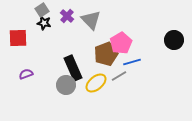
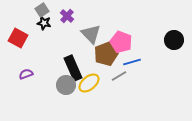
gray triangle: moved 14 px down
red square: rotated 30 degrees clockwise
pink pentagon: moved 1 px up; rotated 20 degrees counterclockwise
yellow ellipse: moved 7 px left
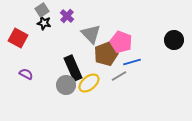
purple semicircle: rotated 48 degrees clockwise
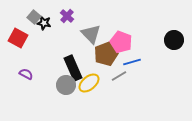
gray square: moved 8 px left, 7 px down; rotated 16 degrees counterclockwise
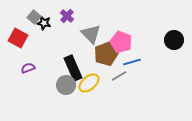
purple semicircle: moved 2 px right, 6 px up; rotated 48 degrees counterclockwise
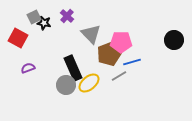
gray square: rotated 24 degrees clockwise
pink pentagon: rotated 20 degrees counterclockwise
brown pentagon: moved 3 px right
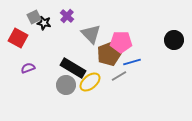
black rectangle: rotated 35 degrees counterclockwise
yellow ellipse: moved 1 px right, 1 px up
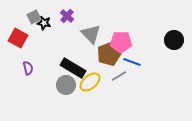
blue line: rotated 36 degrees clockwise
purple semicircle: rotated 96 degrees clockwise
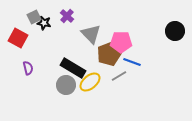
black circle: moved 1 px right, 9 px up
